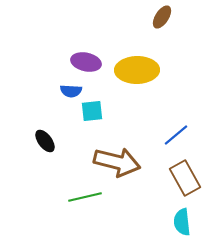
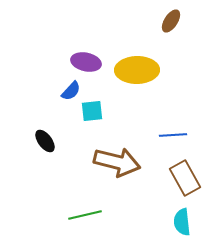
brown ellipse: moved 9 px right, 4 px down
blue semicircle: rotated 50 degrees counterclockwise
blue line: moved 3 px left; rotated 36 degrees clockwise
green line: moved 18 px down
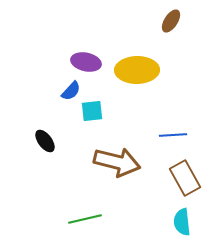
green line: moved 4 px down
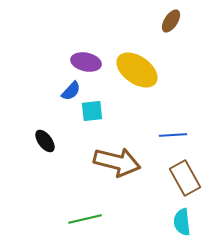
yellow ellipse: rotated 36 degrees clockwise
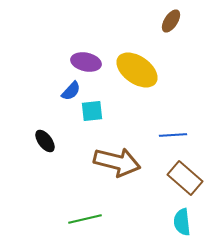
brown rectangle: rotated 20 degrees counterclockwise
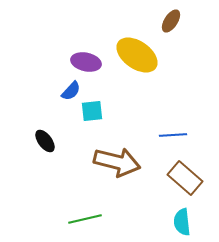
yellow ellipse: moved 15 px up
